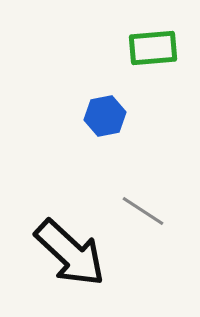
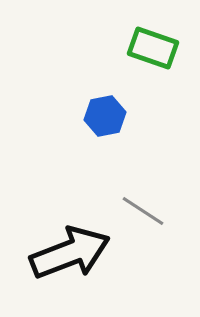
green rectangle: rotated 24 degrees clockwise
black arrow: rotated 64 degrees counterclockwise
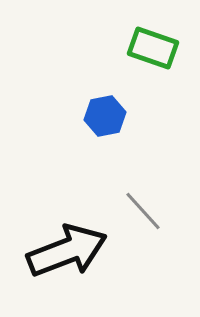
gray line: rotated 15 degrees clockwise
black arrow: moved 3 px left, 2 px up
